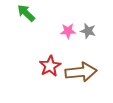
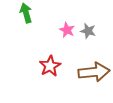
green arrow: rotated 30 degrees clockwise
pink star: moved 1 px left, 1 px up; rotated 28 degrees clockwise
brown arrow: moved 13 px right
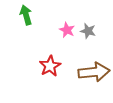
green arrow: moved 2 px down
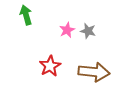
pink star: rotated 21 degrees clockwise
brown arrow: rotated 12 degrees clockwise
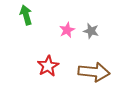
gray star: moved 3 px right
red star: moved 2 px left
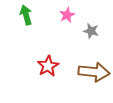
pink star: moved 15 px up
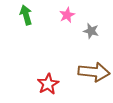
red star: moved 18 px down
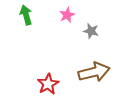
brown arrow: rotated 20 degrees counterclockwise
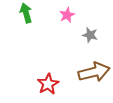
green arrow: moved 2 px up
gray star: moved 1 px left, 4 px down
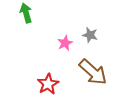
pink star: moved 2 px left, 28 px down
brown arrow: moved 1 px left; rotated 56 degrees clockwise
